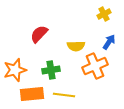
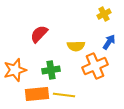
orange rectangle: moved 5 px right
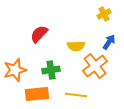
orange cross: rotated 15 degrees counterclockwise
yellow line: moved 12 px right
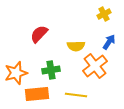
orange star: moved 1 px right, 3 px down
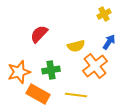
yellow semicircle: rotated 12 degrees counterclockwise
orange star: moved 3 px right, 1 px up
orange rectangle: moved 1 px right; rotated 35 degrees clockwise
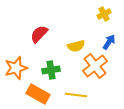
orange star: moved 3 px left, 4 px up
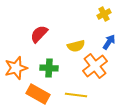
green cross: moved 2 px left, 2 px up; rotated 12 degrees clockwise
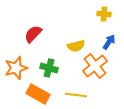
yellow cross: rotated 32 degrees clockwise
red semicircle: moved 6 px left
green cross: rotated 12 degrees clockwise
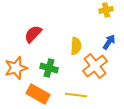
yellow cross: moved 2 px right, 4 px up; rotated 16 degrees counterclockwise
yellow semicircle: rotated 72 degrees counterclockwise
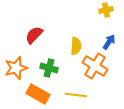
red semicircle: moved 1 px right, 1 px down
orange cross: rotated 20 degrees counterclockwise
